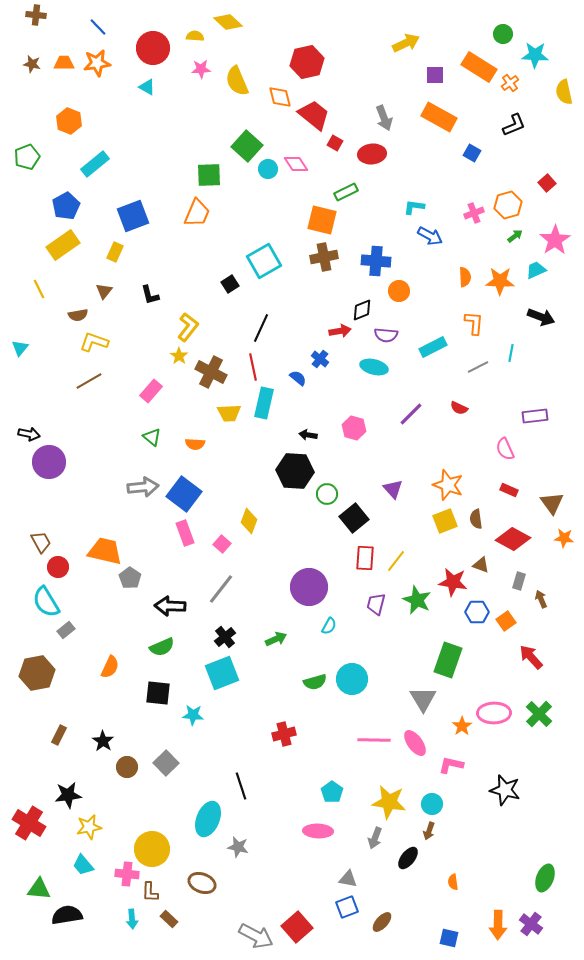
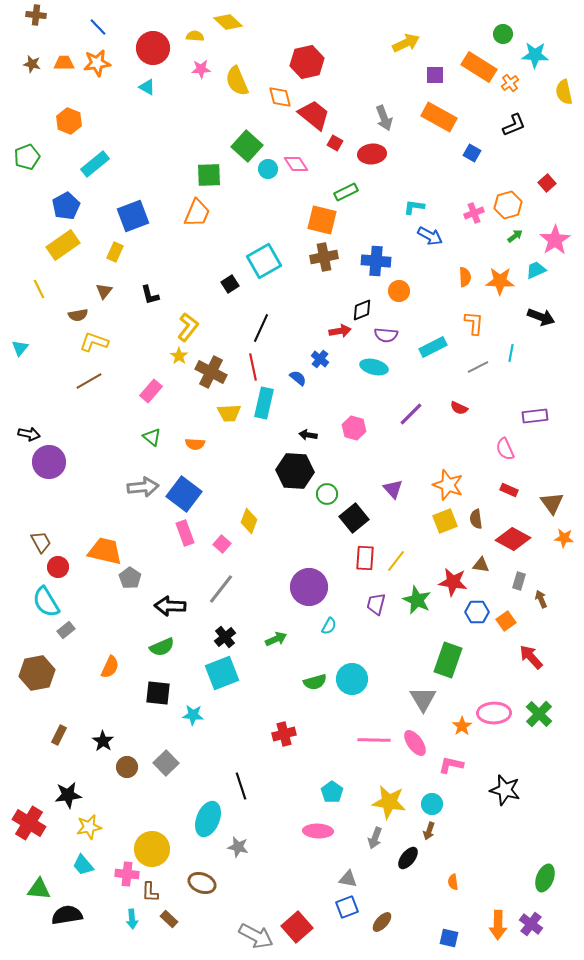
brown triangle at (481, 565): rotated 12 degrees counterclockwise
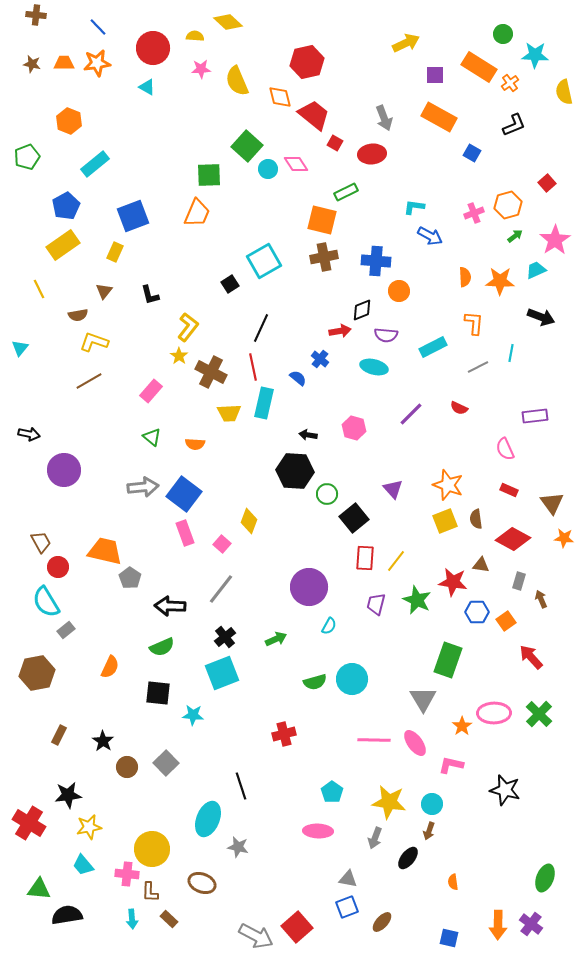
purple circle at (49, 462): moved 15 px right, 8 px down
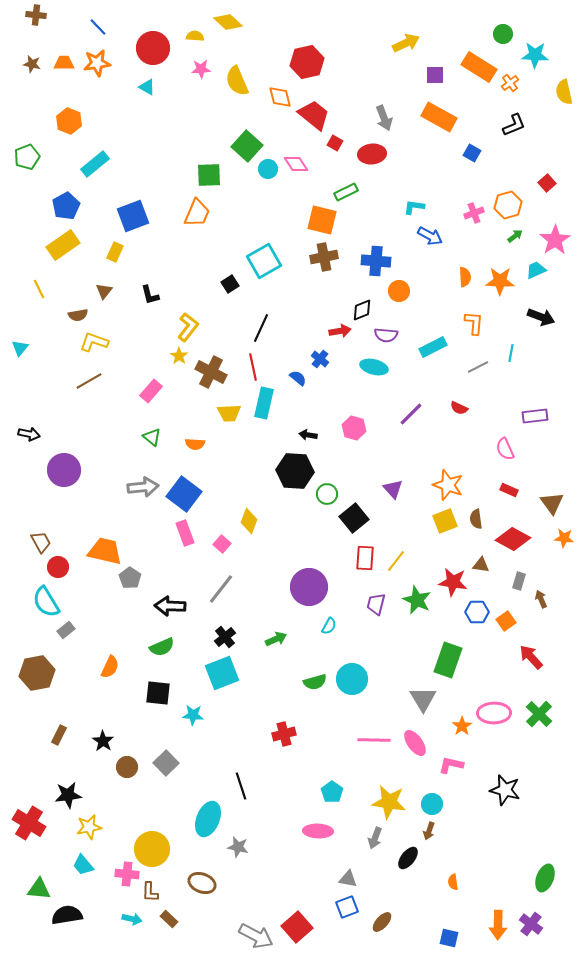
cyan arrow at (132, 919): rotated 72 degrees counterclockwise
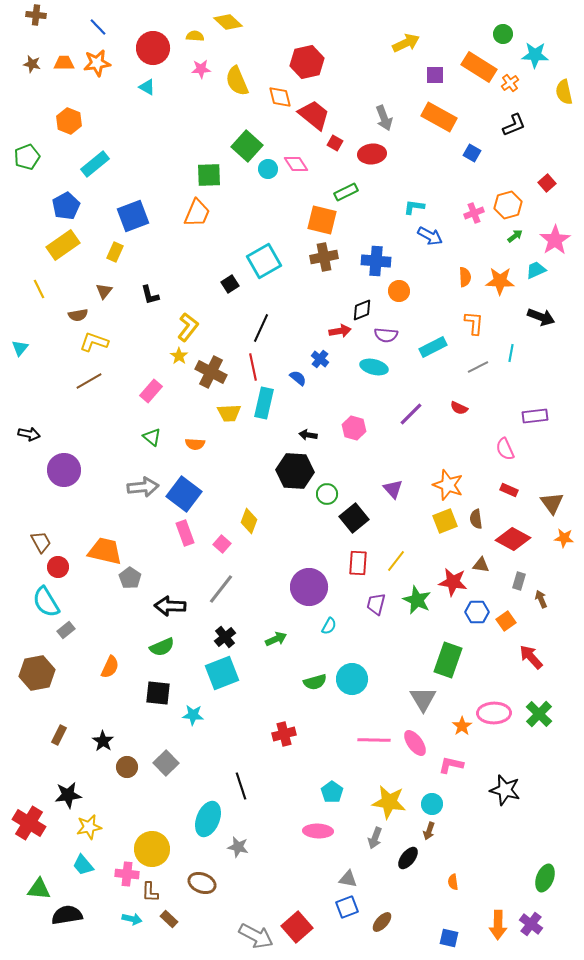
red rectangle at (365, 558): moved 7 px left, 5 px down
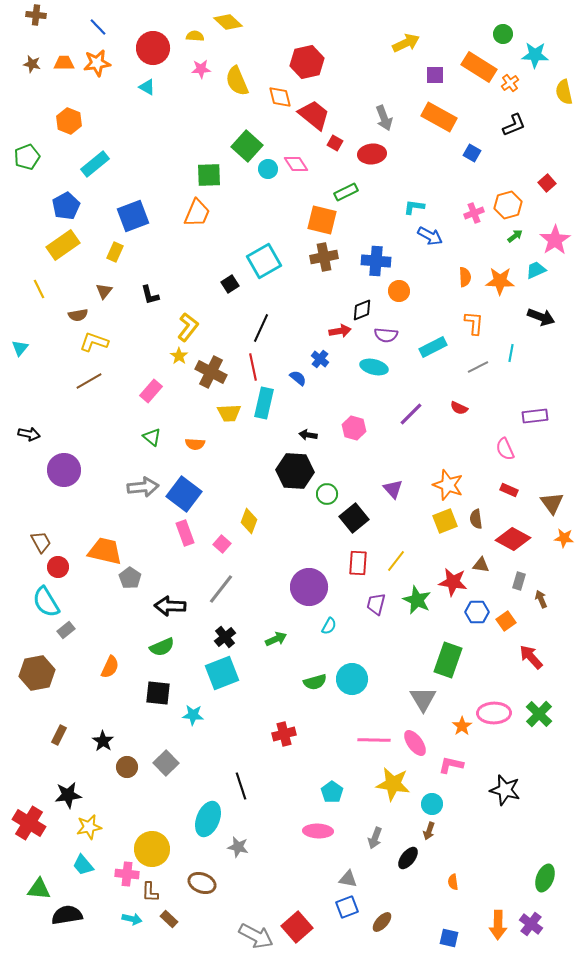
yellow star at (389, 802): moved 4 px right, 18 px up
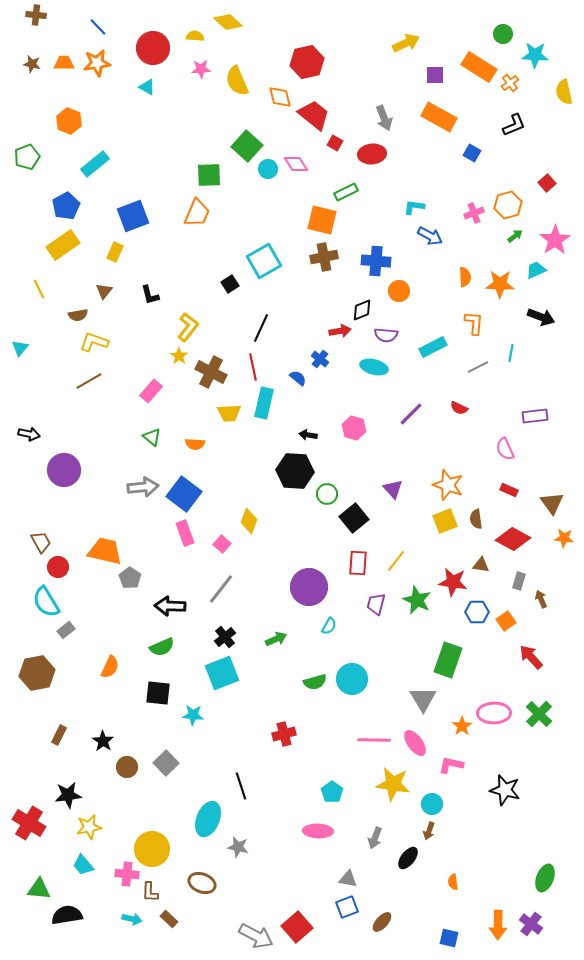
orange star at (500, 281): moved 3 px down
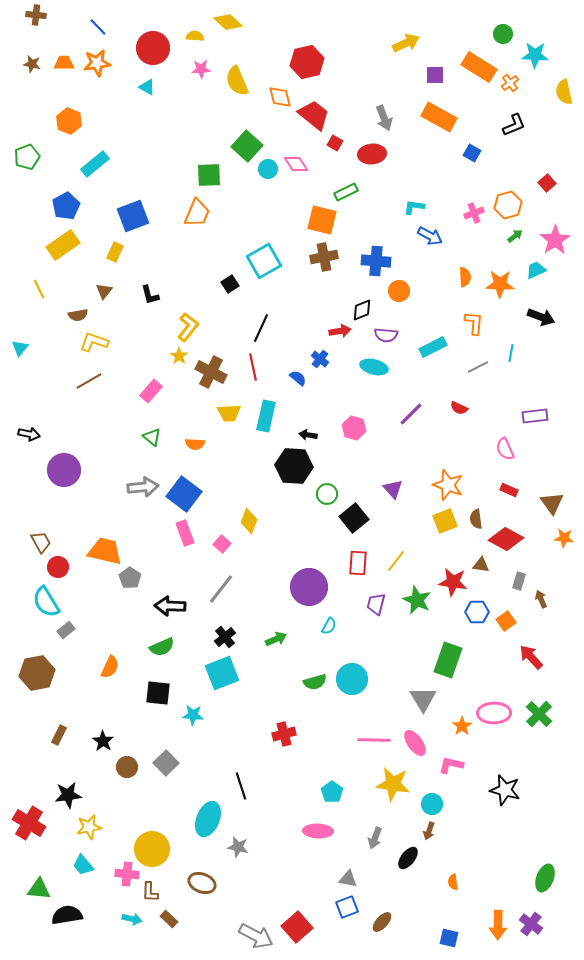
cyan rectangle at (264, 403): moved 2 px right, 13 px down
black hexagon at (295, 471): moved 1 px left, 5 px up
red diamond at (513, 539): moved 7 px left
